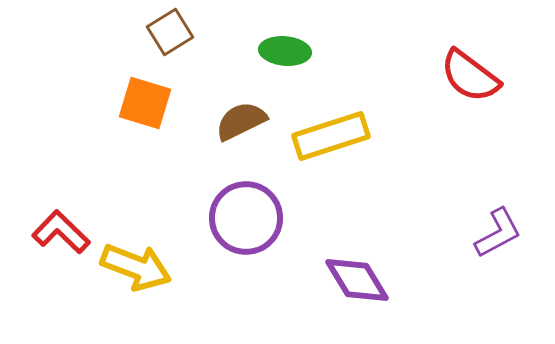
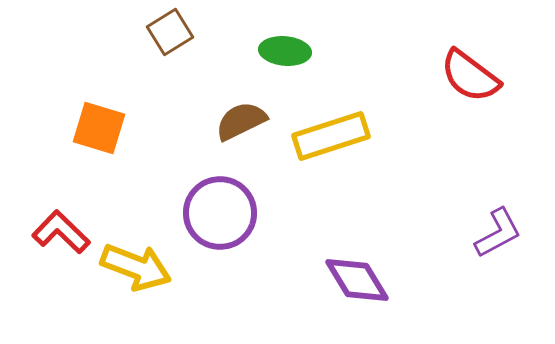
orange square: moved 46 px left, 25 px down
purple circle: moved 26 px left, 5 px up
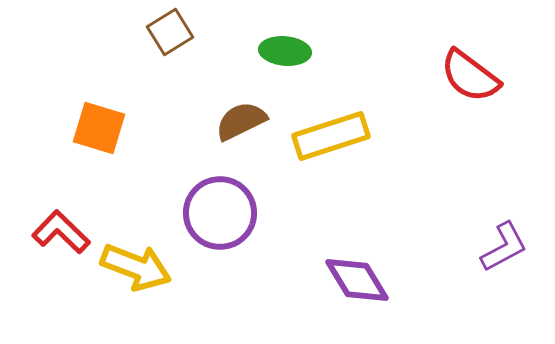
purple L-shape: moved 6 px right, 14 px down
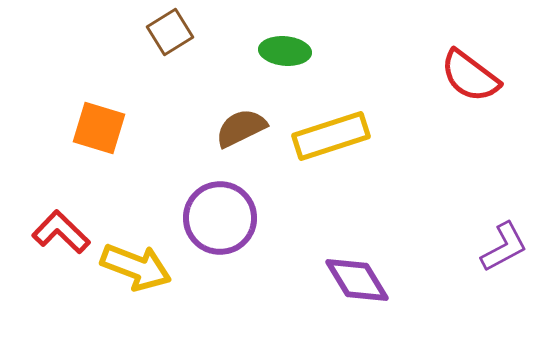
brown semicircle: moved 7 px down
purple circle: moved 5 px down
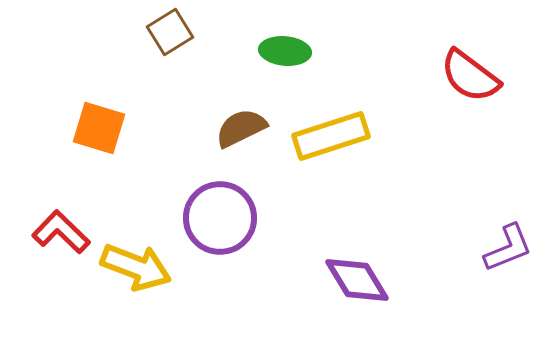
purple L-shape: moved 4 px right, 1 px down; rotated 6 degrees clockwise
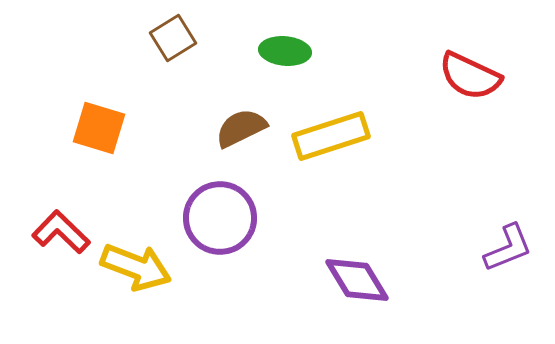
brown square: moved 3 px right, 6 px down
red semicircle: rotated 12 degrees counterclockwise
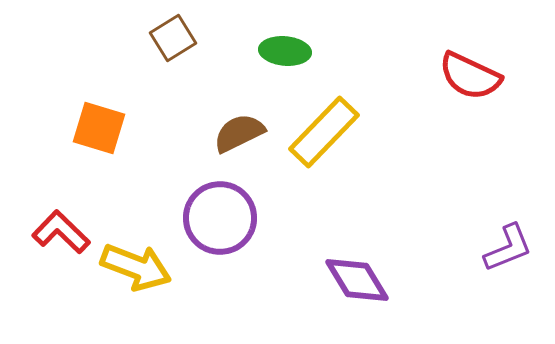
brown semicircle: moved 2 px left, 5 px down
yellow rectangle: moved 7 px left, 4 px up; rotated 28 degrees counterclockwise
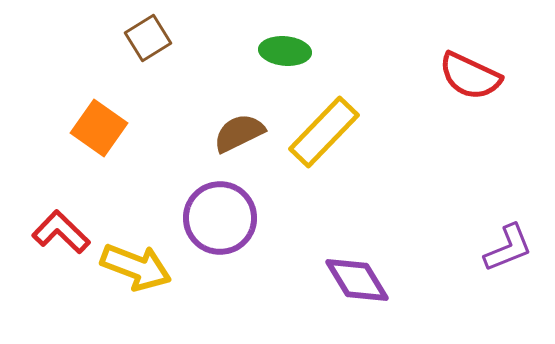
brown square: moved 25 px left
orange square: rotated 18 degrees clockwise
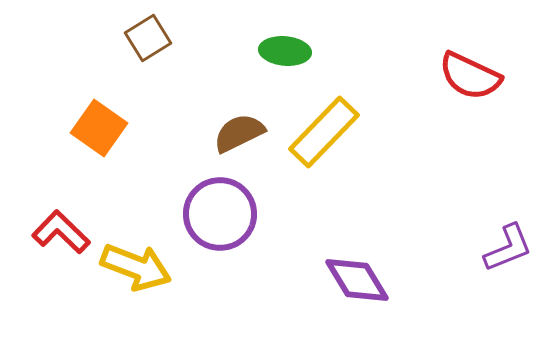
purple circle: moved 4 px up
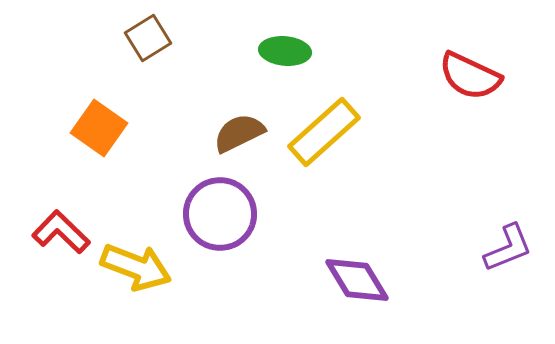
yellow rectangle: rotated 4 degrees clockwise
